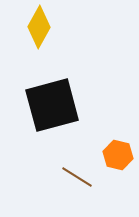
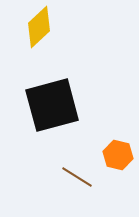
yellow diamond: rotated 18 degrees clockwise
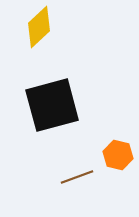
brown line: rotated 52 degrees counterclockwise
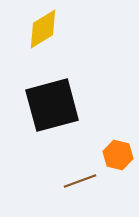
yellow diamond: moved 4 px right, 2 px down; rotated 12 degrees clockwise
brown line: moved 3 px right, 4 px down
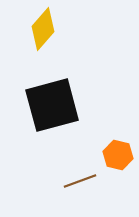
yellow diamond: rotated 18 degrees counterclockwise
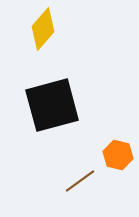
brown line: rotated 16 degrees counterclockwise
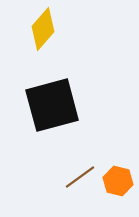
orange hexagon: moved 26 px down
brown line: moved 4 px up
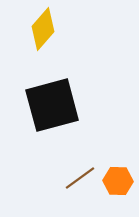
brown line: moved 1 px down
orange hexagon: rotated 12 degrees counterclockwise
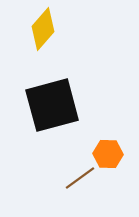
orange hexagon: moved 10 px left, 27 px up
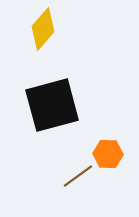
brown line: moved 2 px left, 2 px up
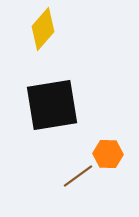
black square: rotated 6 degrees clockwise
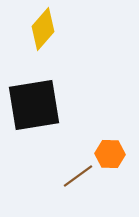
black square: moved 18 px left
orange hexagon: moved 2 px right
